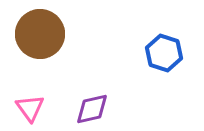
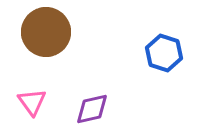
brown circle: moved 6 px right, 2 px up
pink triangle: moved 2 px right, 6 px up
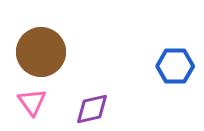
brown circle: moved 5 px left, 20 px down
blue hexagon: moved 11 px right, 13 px down; rotated 18 degrees counterclockwise
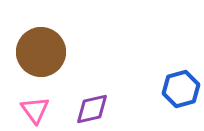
blue hexagon: moved 6 px right, 23 px down; rotated 15 degrees counterclockwise
pink triangle: moved 3 px right, 8 px down
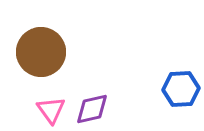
blue hexagon: rotated 12 degrees clockwise
pink triangle: moved 16 px right
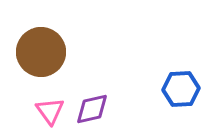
pink triangle: moved 1 px left, 1 px down
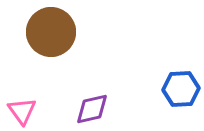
brown circle: moved 10 px right, 20 px up
pink triangle: moved 28 px left
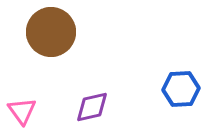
purple diamond: moved 2 px up
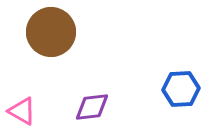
purple diamond: rotated 6 degrees clockwise
pink triangle: rotated 24 degrees counterclockwise
